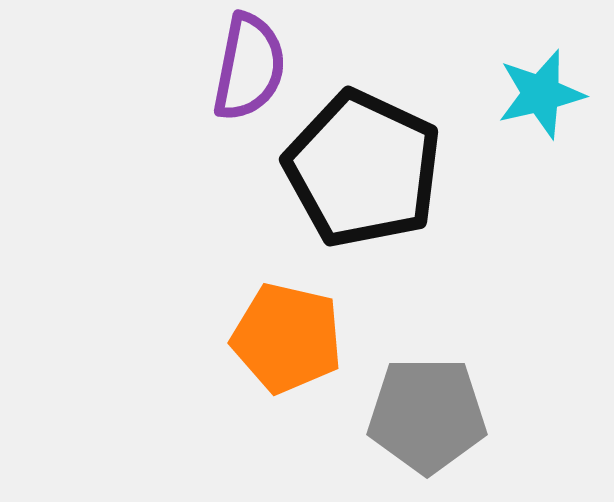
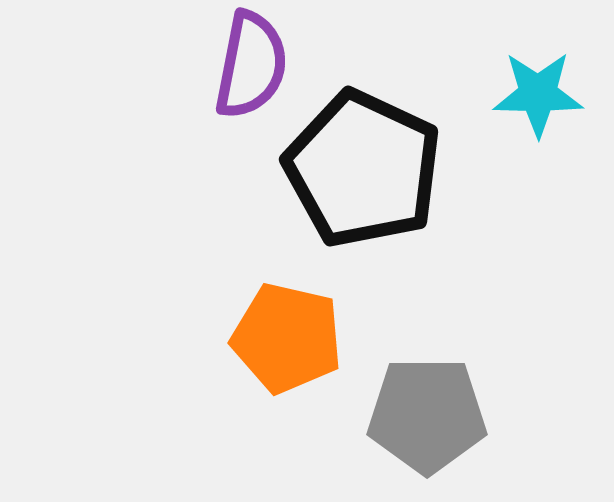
purple semicircle: moved 2 px right, 2 px up
cyan star: moved 3 px left; rotated 14 degrees clockwise
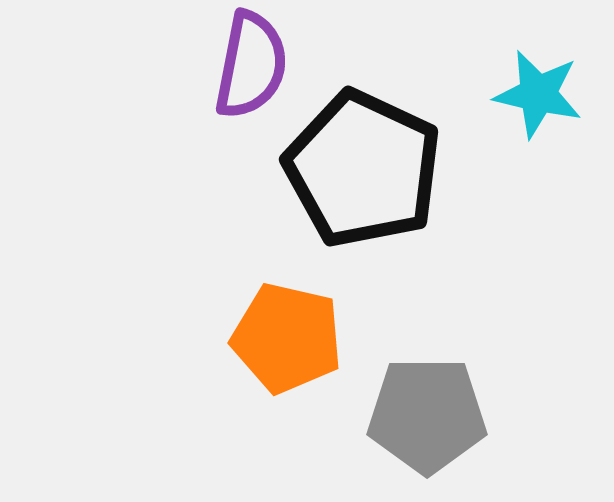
cyan star: rotated 12 degrees clockwise
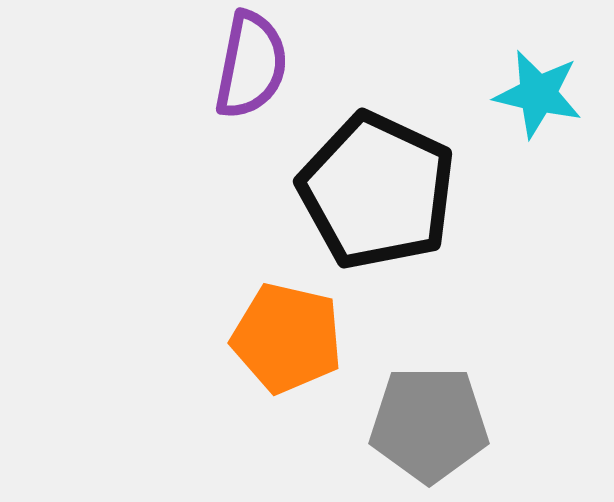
black pentagon: moved 14 px right, 22 px down
gray pentagon: moved 2 px right, 9 px down
